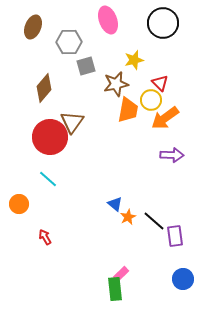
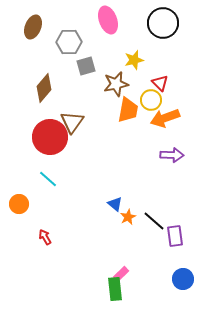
orange arrow: rotated 16 degrees clockwise
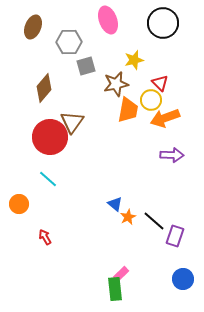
purple rectangle: rotated 25 degrees clockwise
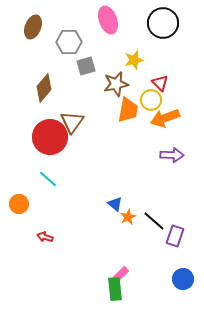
red arrow: rotated 42 degrees counterclockwise
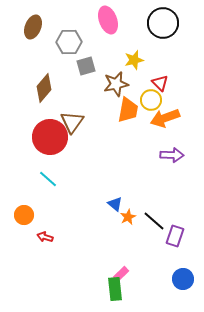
orange circle: moved 5 px right, 11 px down
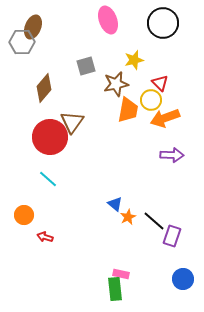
gray hexagon: moved 47 px left
purple rectangle: moved 3 px left
pink rectangle: rotated 56 degrees clockwise
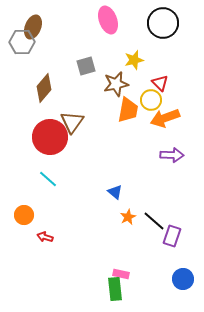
blue triangle: moved 12 px up
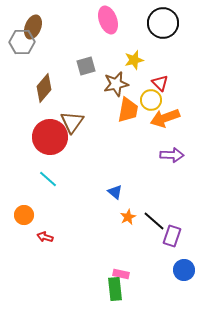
blue circle: moved 1 px right, 9 px up
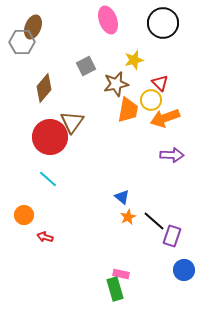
gray square: rotated 12 degrees counterclockwise
blue triangle: moved 7 px right, 5 px down
green rectangle: rotated 10 degrees counterclockwise
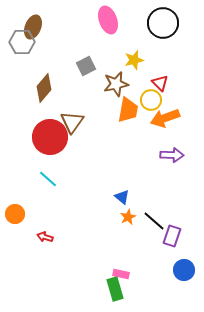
orange circle: moved 9 px left, 1 px up
